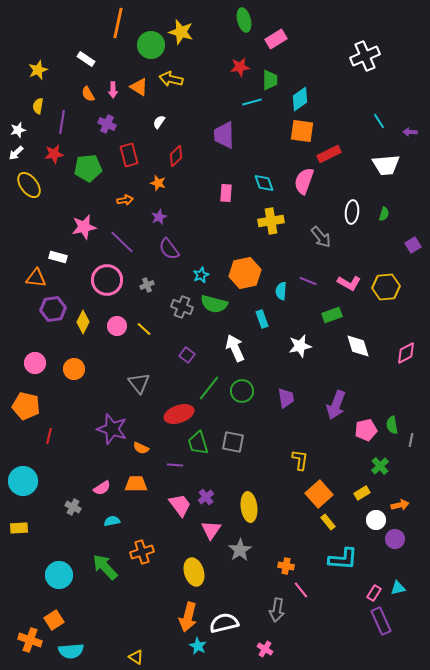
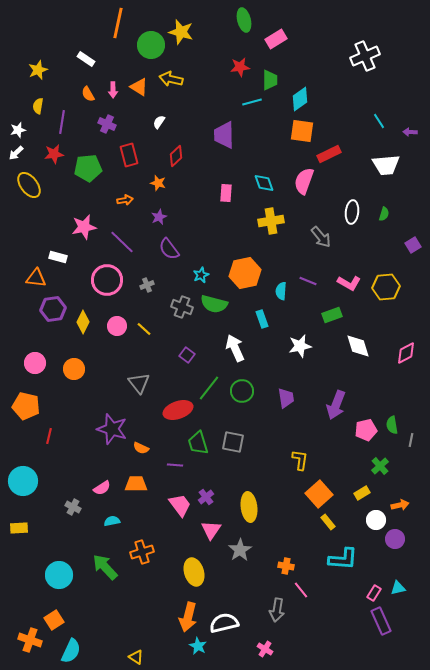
red ellipse at (179, 414): moved 1 px left, 4 px up
cyan semicircle at (71, 651): rotated 60 degrees counterclockwise
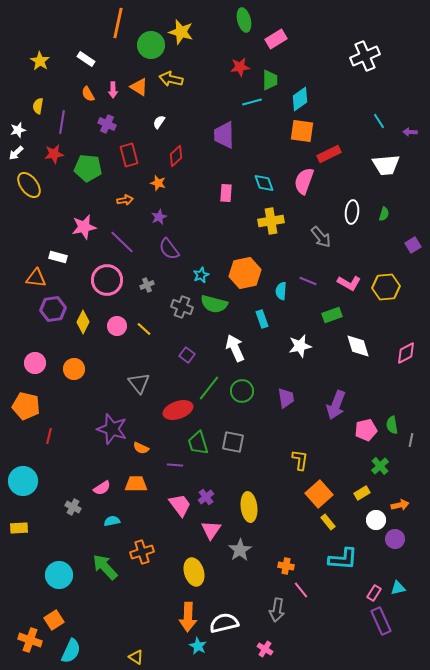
yellow star at (38, 70): moved 2 px right, 9 px up; rotated 18 degrees counterclockwise
green pentagon at (88, 168): rotated 12 degrees clockwise
orange arrow at (188, 617): rotated 12 degrees counterclockwise
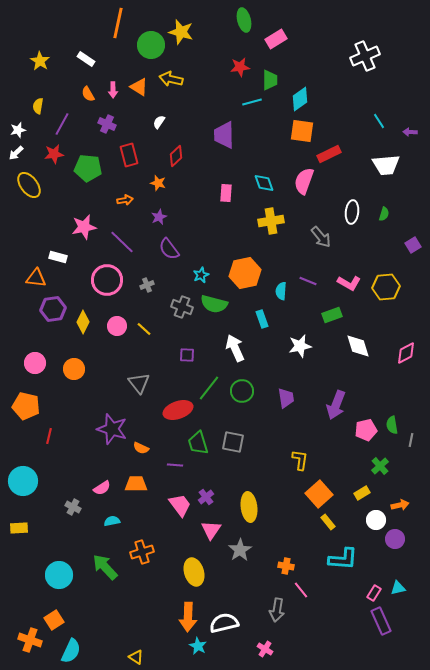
purple line at (62, 122): moved 2 px down; rotated 20 degrees clockwise
purple square at (187, 355): rotated 35 degrees counterclockwise
